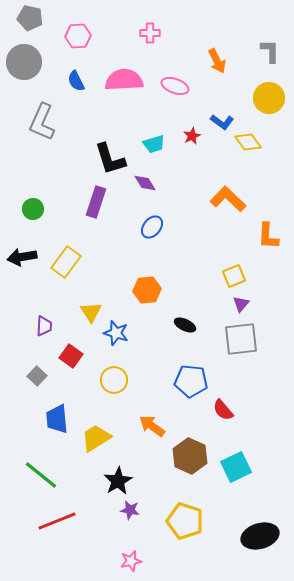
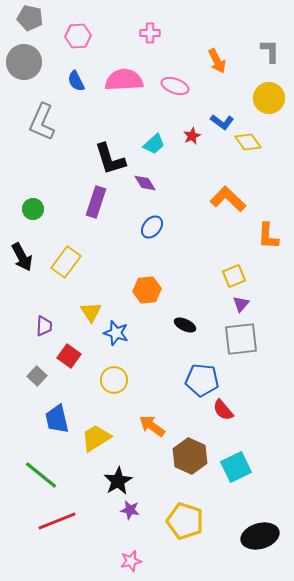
cyan trapezoid at (154, 144): rotated 25 degrees counterclockwise
black arrow at (22, 257): rotated 108 degrees counterclockwise
red square at (71, 356): moved 2 px left
blue pentagon at (191, 381): moved 11 px right, 1 px up
blue trapezoid at (57, 419): rotated 8 degrees counterclockwise
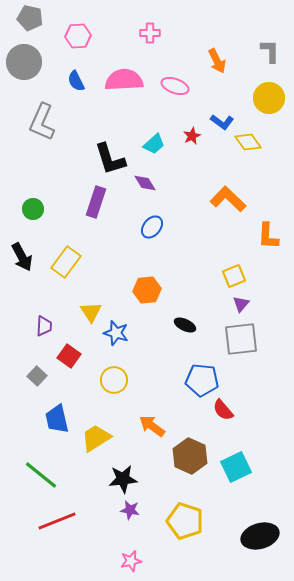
black star at (118, 481): moved 5 px right, 2 px up; rotated 24 degrees clockwise
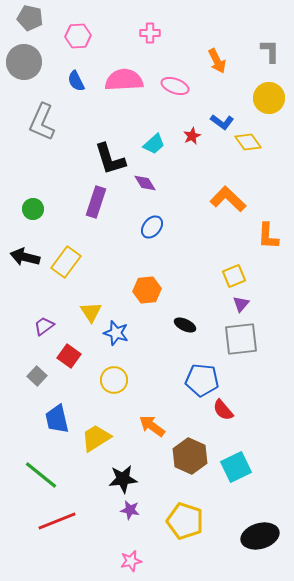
black arrow at (22, 257): moved 3 px right; rotated 132 degrees clockwise
purple trapezoid at (44, 326): rotated 130 degrees counterclockwise
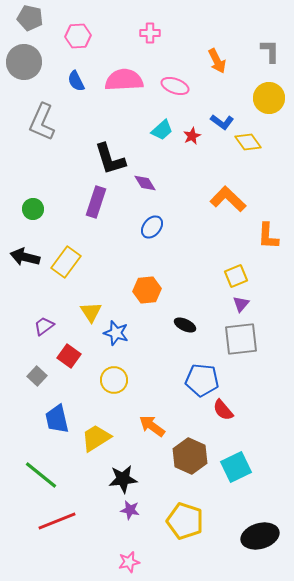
cyan trapezoid at (154, 144): moved 8 px right, 14 px up
yellow square at (234, 276): moved 2 px right
pink star at (131, 561): moved 2 px left, 1 px down
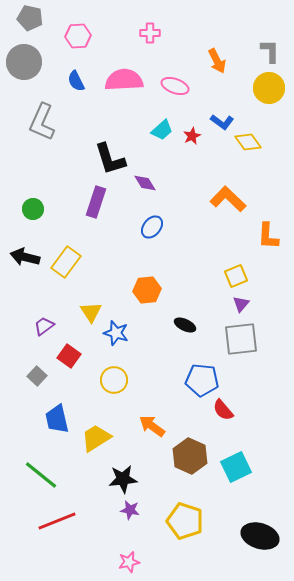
yellow circle at (269, 98): moved 10 px up
black ellipse at (260, 536): rotated 33 degrees clockwise
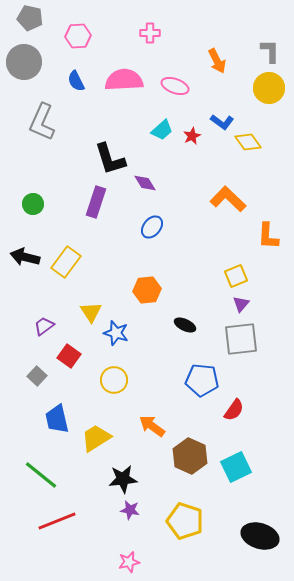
green circle at (33, 209): moved 5 px up
red semicircle at (223, 410): moved 11 px right; rotated 105 degrees counterclockwise
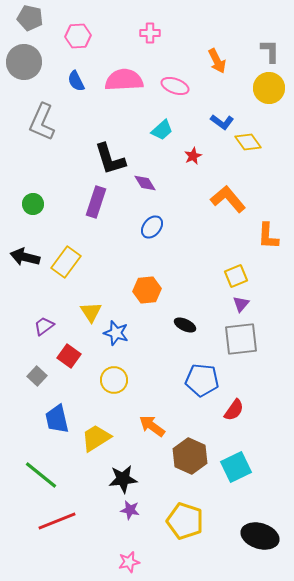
red star at (192, 136): moved 1 px right, 20 px down
orange L-shape at (228, 199): rotated 6 degrees clockwise
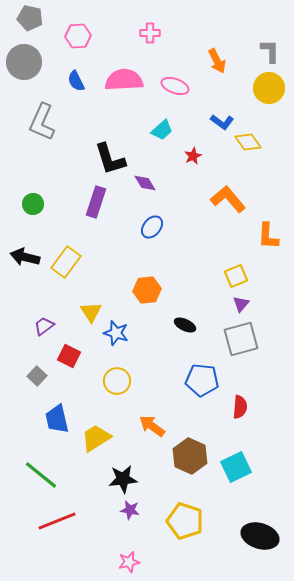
gray square at (241, 339): rotated 9 degrees counterclockwise
red square at (69, 356): rotated 10 degrees counterclockwise
yellow circle at (114, 380): moved 3 px right, 1 px down
red semicircle at (234, 410): moved 6 px right, 3 px up; rotated 30 degrees counterclockwise
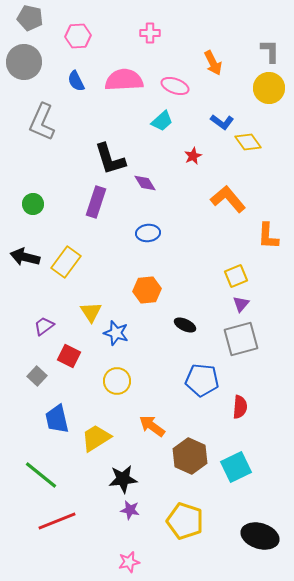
orange arrow at (217, 61): moved 4 px left, 2 px down
cyan trapezoid at (162, 130): moved 9 px up
blue ellipse at (152, 227): moved 4 px left, 6 px down; rotated 45 degrees clockwise
